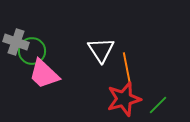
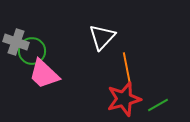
white triangle: moved 1 px right, 13 px up; rotated 16 degrees clockwise
green line: rotated 15 degrees clockwise
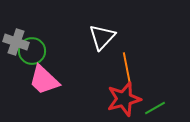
pink trapezoid: moved 6 px down
green line: moved 3 px left, 3 px down
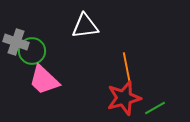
white triangle: moved 17 px left, 11 px up; rotated 40 degrees clockwise
red star: moved 1 px up
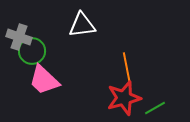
white triangle: moved 3 px left, 1 px up
gray cross: moved 3 px right, 5 px up
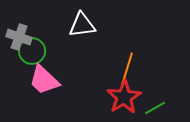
orange line: rotated 28 degrees clockwise
red star: moved 1 px up; rotated 16 degrees counterclockwise
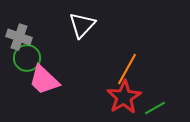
white triangle: rotated 40 degrees counterclockwise
green circle: moved 5 px left, 7 px down
orange line: rotated 12 degrees clockwise
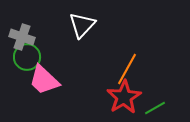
gray cross: moved 3 px right
green circle: moved 1 px up
